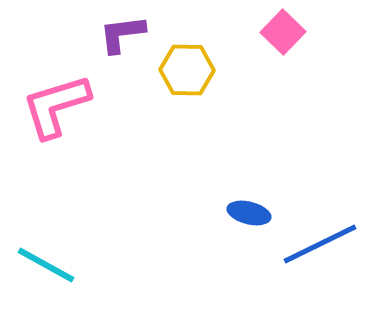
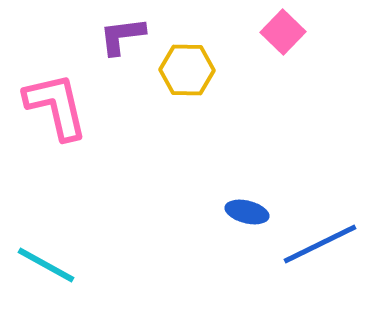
purple L-shape: moved 2 px down
pink L-shape: rotated 94 degrees clockwise
blue ellipse: moved 2 px left, 1 px up
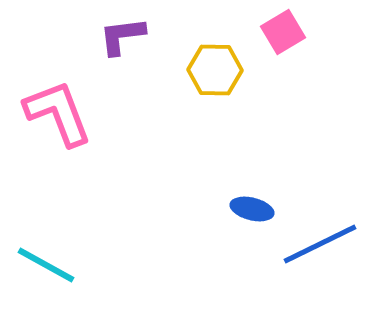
pink square: rotated 15 degrees clockwise
yellow hexagon: moved 28 px right
pink L-shape: moved 2 px right, 7 px down; rotated 8 degrees counterclockwise
blue ellipse: moved 5 px right, 3 px up
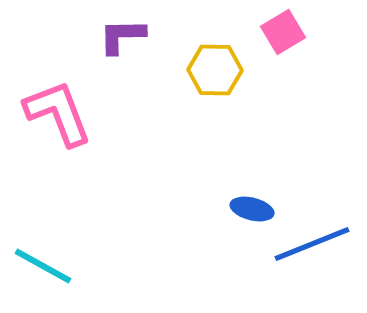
purple L-shape: rotated 6 degrees clockwise
blue line: moved 8 px left; rotated 4 degrees clockwise
cyan line: moved 3 px left, 1 px down
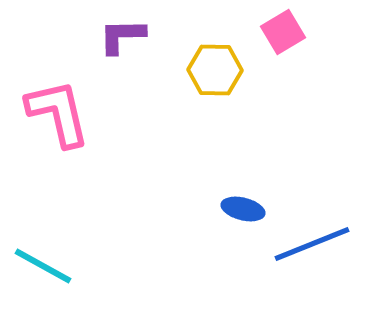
pink L-shape: rotated 8 degrees clockwise
blue ellipse: moved 9 px left
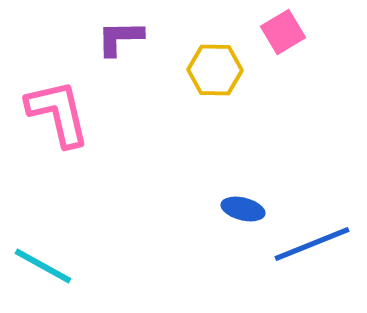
purple L-shape: moved 2 px left, 2 px down
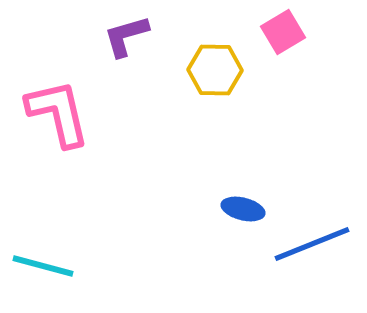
purple L-shape: moved 6 px right, 2 px up; rotated 15 degrees counterclockwise
cyan line: rotated 14 degrees counterclockwise
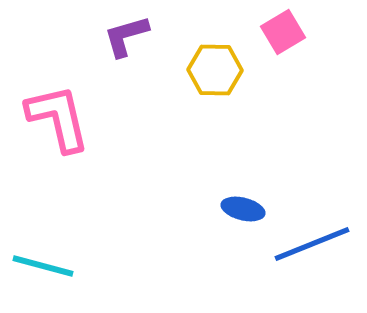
pink L-shape: moved 5 px down
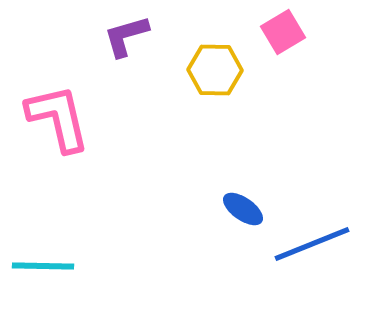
blue ellipse: rotated 21 degrees clockwise
cyan line: rotated 14 degrees counterclockwise
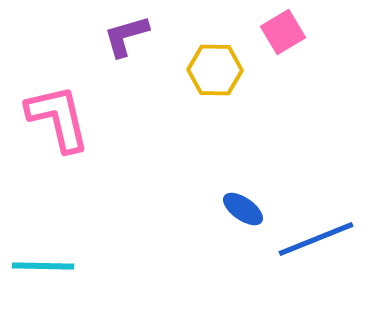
blue line: moved 4 px right, 5 px up
